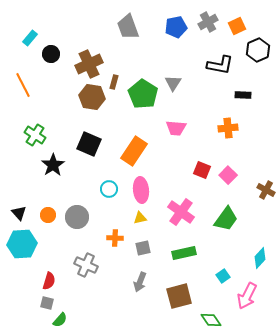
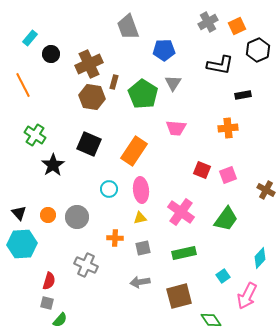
blue pentagon at (176, 27): moved 12 px left, 23 px down; rotated 10 degrees clockwise
black rectangle at (243, 95): rotated 14 degrees counterclockwise
pink square at (228, 175): rotated 24 degrees clockwise
gray arrow at (140, 282): rotated 60 degrees clockwise
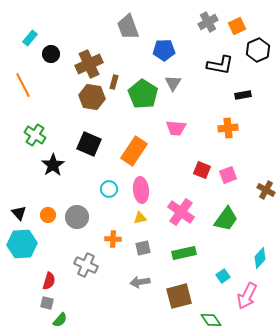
orange cross at (115, 238): moved 2 px left, 1 px down
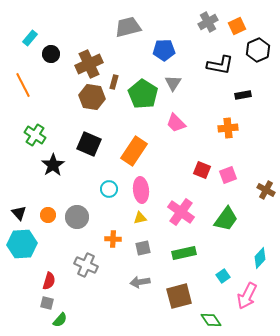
gray trapezoid at (128, 27): rotated 96 degrees clockwise
pink trapezoid at (176, 128): moved 5 px up; rotated 40 degrees clockwise
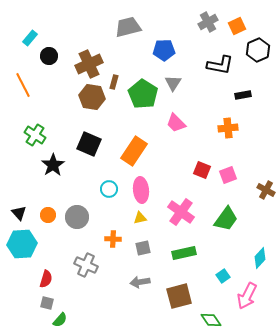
black circle at (51, 54): moved 2 px left, 2 px down
red semicircle at (49, 281): moved 3 px left, 2 px up
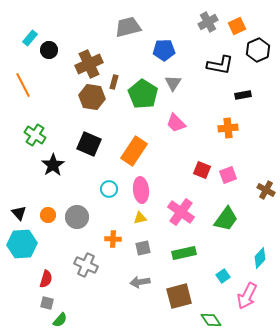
black circle at (49, 56): moved 6 px up
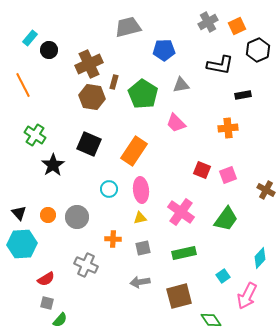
gray triangle at (173, 83): moved 8 px right, 2 px down; rotated 48 degrees clockwise
red semicircle at (46, 279): rotated 42 degrees clockwise
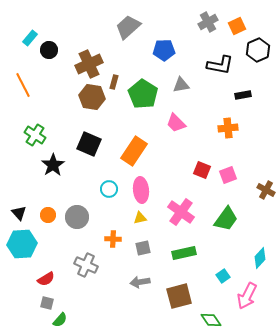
gray trapezoid at (128, 27): rotated 28 degrees counterclockwise
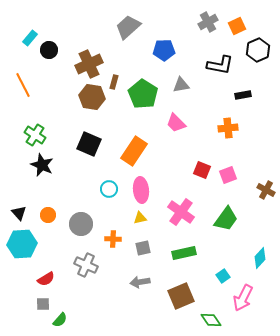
black star at (53, 165): moved 11 px left; rotated 15 degrees counterclockwise
gray circle at (77, 217): moved 4 px right, 7 px down
brown square at (179, 296): moved 2 px right; rotated 8 degrees counterclockwise
pink arrow at (247, 296): moved 4 px left, 2 px down
gray square at (47, 303): moved 4 px left, 1 px down; rotated 16 degrees counterclockwise
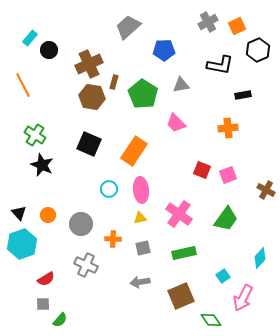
pink cross at (181, 212): moved 2 px left, 2 px down
cyan hexagon at (22, 244): rotated 16 degrees counterclockwise
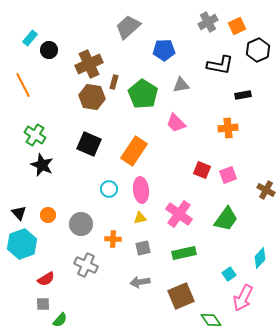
cyan square at (223, 276): moved 6 px right, 2 px up
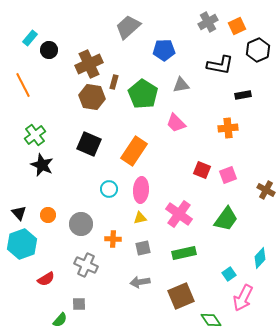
green cross at (35, 135): rotated 20 degrees clockwise
pink ellipse at (141, 190): rotated 10 degrees clockwise
gray square at (43, 304): moved 36 px right
